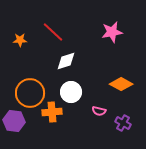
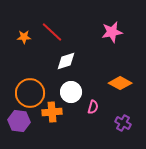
red line: moved 1 px left
orange star: moved 4 px right, 3 px up
orange diamond: moved 1 px left, 1 px up
pink semicircle: moved 6 px left, 4 px up; rotated 88 degrees counterclockwise
purple hexagon: moved 5 px right
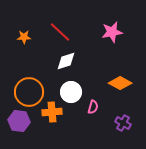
red line: moved 8 px right
orange circle: moved 1 px left, 1 px up
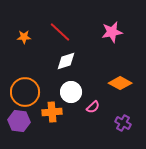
orange circle: moved 4 px left
pink semicircle: rotated 32 degrees clockwise
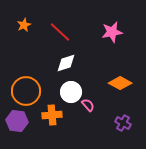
orange star: moved 12 px up; rotated 24 degrees counterclockwise
white diamond: moved 2 px down
orange circle: moved 1 px right, 1 px up
pink semicircle: moved 5 px left, 2 px up; rotated 88 degrees counterclockwise
orange cross: moved 3 px down
purple hexagon: moved 2 px left
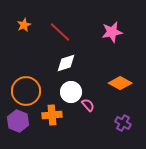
purple hexagon: moved 1 px right; rotated 15 degrees clockwise
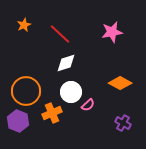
red line: moved 2 px down
pink semicircle: rotated 88 degrees clockwise
orange cross: moved 2 px up; rotated 18 degrees counterclockwise
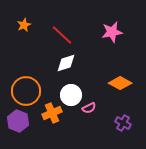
red line: moved 2 px right, 1 px down
white circle: moved 3 px down
pink semicircle: moved 1 px right, 3 px down; rotated 16 degrees clockwise
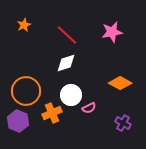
red line: moved 5 px right
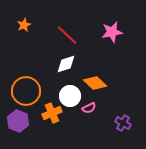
white diamond: moved 1 px down
orange diamond: moved 25 px left; rotated 15 degrees clockwise
white circle: moved 1 px left, 1 px down
